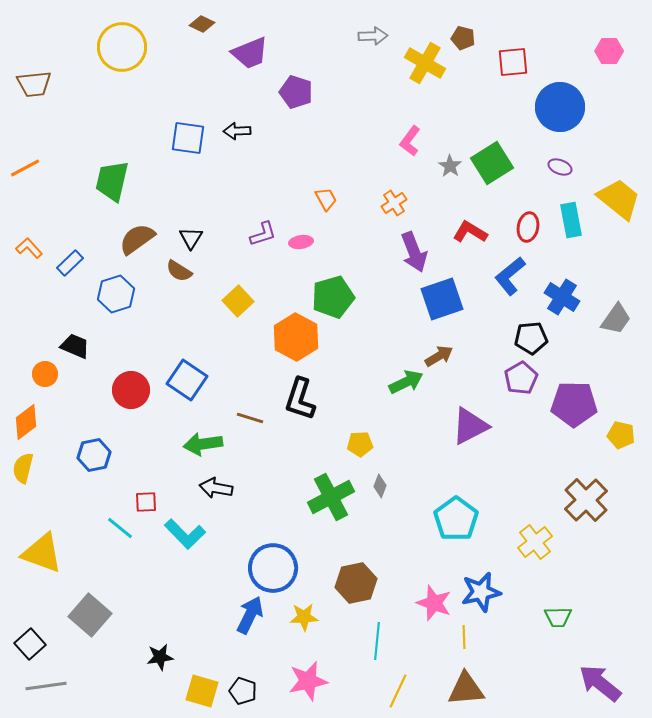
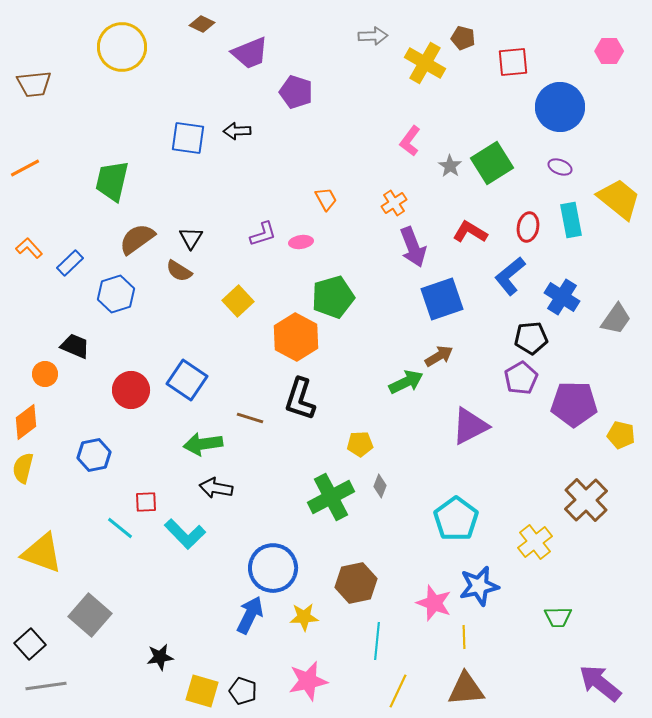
purple arrow at (414, 252): moved 1 px left, 5 px up
blue star at (481, 592): moved 2 px left, 6 px up
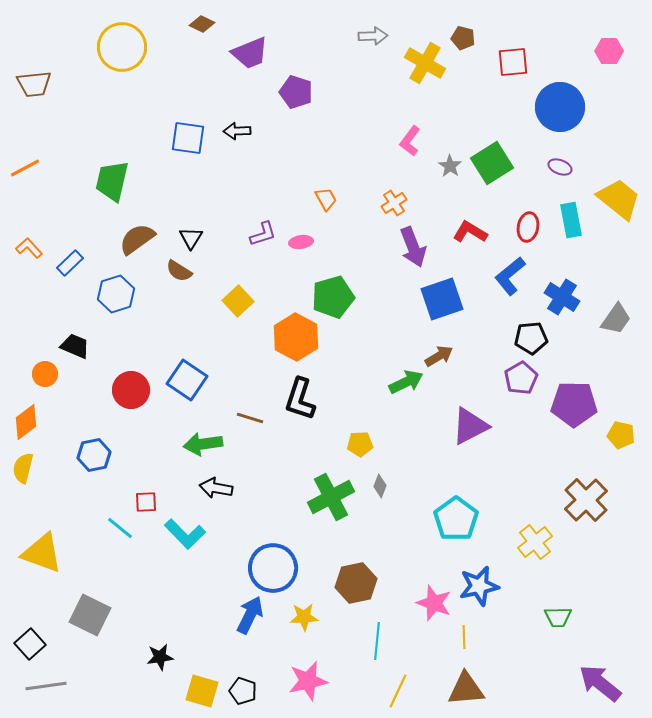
gray square at (90, 615): rotated 15 degrees counterclockwise
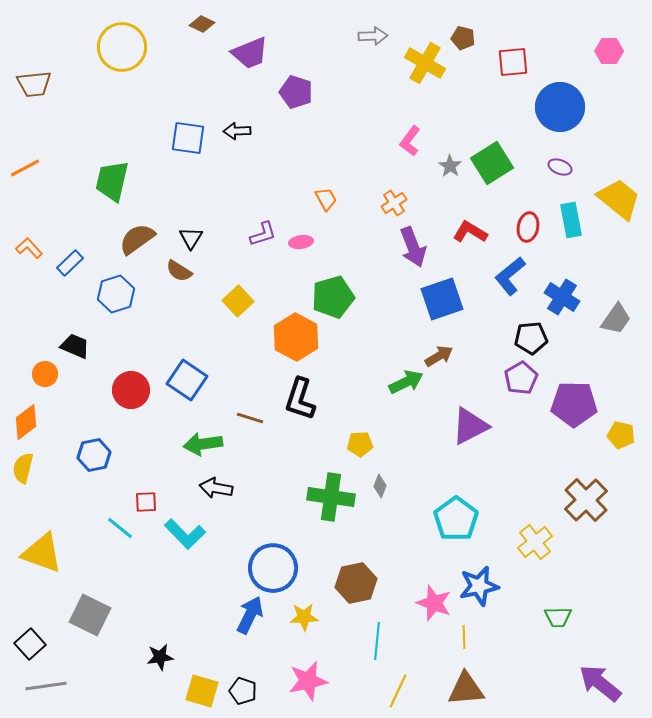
green cross at (331, 497): rotated 36 degrees clockwise
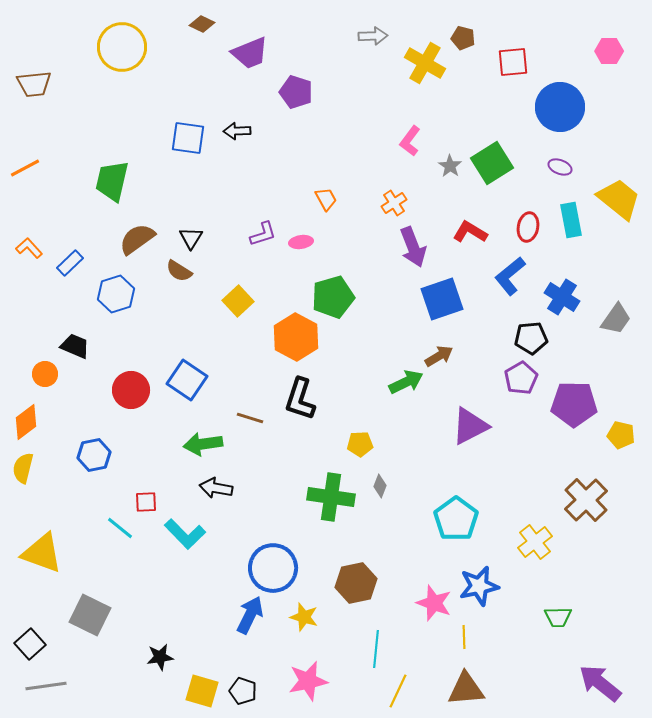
yellow star at (304, 617): rotated 20 degrees clockwise
cyan line at (377, 641): moved 1 px left, 8 px down
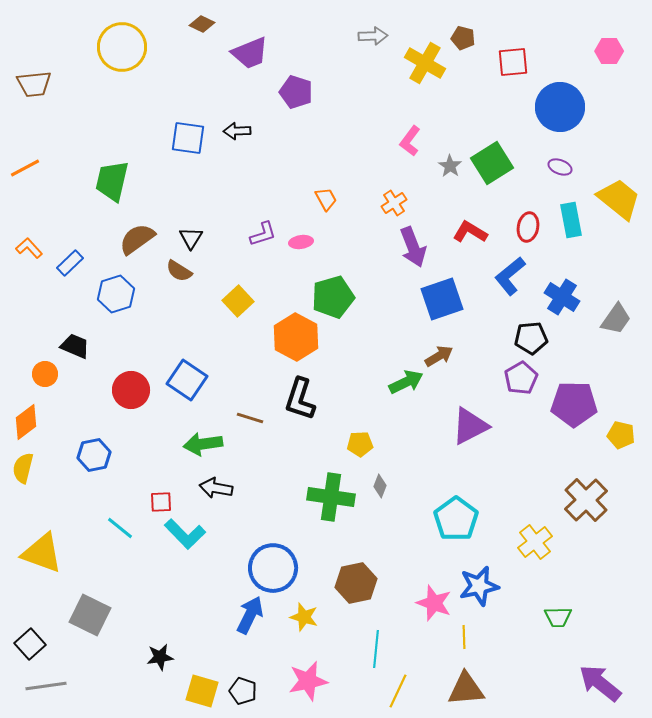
red square at (146, 502): moved 15 px right
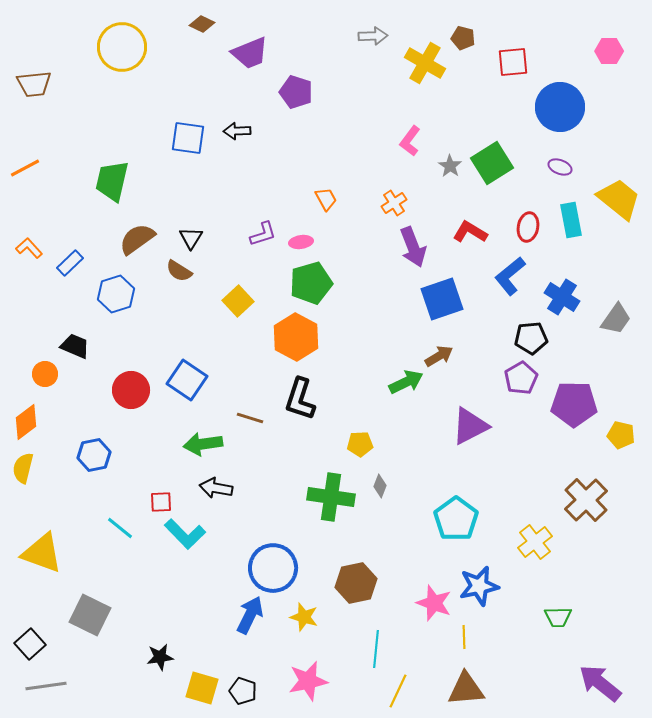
green pentagon at (333, 297): moved 22 px left, 14 px up
yellow square at (202, 691): moved 3 px up
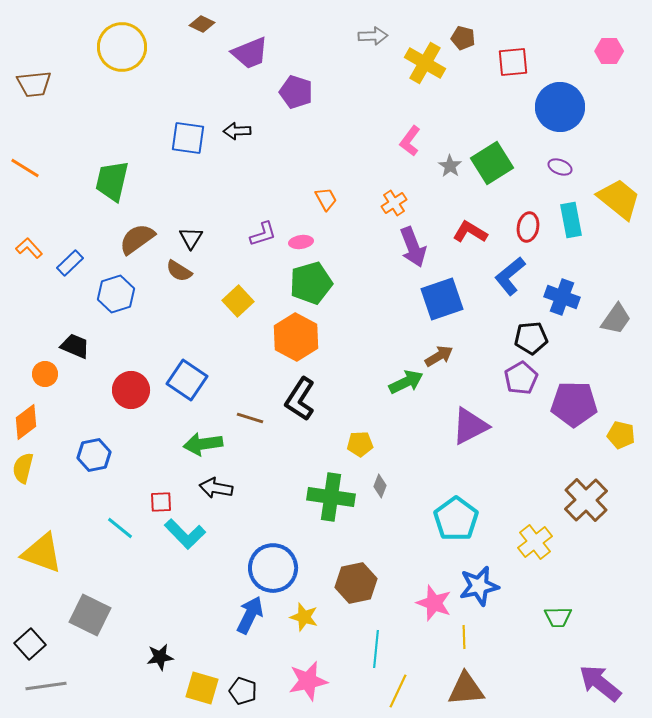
orange line at (25, 168): rotated 60 degrees clockwise
blue cross at (562, 297): rotated 12 degrees counterclockwise
black L-shape at (300, 399): rotated 15 degrees clockwise
